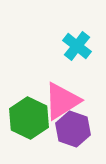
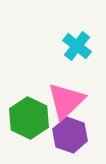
pink triangle: moved 4 px right; rotated 12 degrees counterclockwise
purple hexagon: moved 3 px left, 6 px down
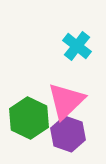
purple hexagon: moved 2 px left, 1 px up
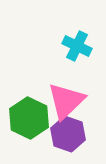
cyan cross: rotated 12 degrees counterclockwise
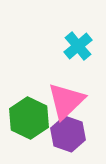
cyan cross: moved 1 px right; rotated 24 degrees clockwise
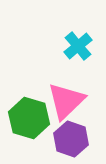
green hexagon: rotated 9 degrees counterclockwise
purple hexagon: moved 3 px right, 5 px down
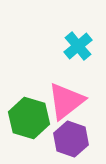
pink triangle: rotated 6 degrees clockwise
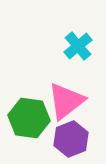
green hexagon: rotated 9 degrees counterclockwise
purple hexagon: rotated 20 degrees clockwise
